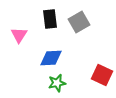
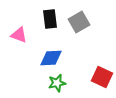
pink triangle: rotated 42 degrees counterclockwise
red square: moved 2 px down
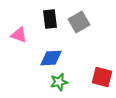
red square: rotated 10 degrees counterclockwise
green star: moved 2 px right, 1 px up
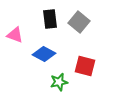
gray square: rotated 20 degrees counterclockwise
pink triangle: moved 4 px left
blue diamond: moved 7 px left, 4 px up; rotated 30 degrees clockwise
red square: moved 17 px left, 11 px up
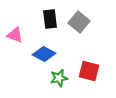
red square: moved 4 px right, 5 px down
green star: moved 4 px up
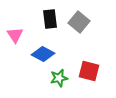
pink triangle: rotated 36 degrees clockwise
blue diamond: moved 1 px left
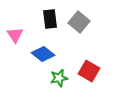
blue diamond: rotated 10 degrees clockwise
red square: rotated 15 degrees clockwise
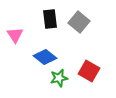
blue diamond: moved 2 px right, 3 px down
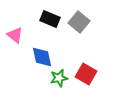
black rectangle: rotated 60 degrees counterclockwise
pink triangle: rotated 18 degrees counterclockwise
blue diamond: moved 3 px left; rotated 40 degrees clockwise
red square: moved 3 px left, 3 px down
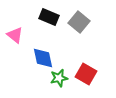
black rectangle: moved 1 px left, 2 px up
blue diamond: moved 1 px right, 1 px down
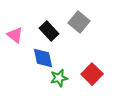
black rectangle: moved 14 px down; rotated 24 degrees clockwise
red square: moved 6 px right; rotated 15 degrees clockwise
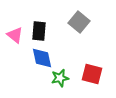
black rectangle: moved 10 px left; rotated 48 degrees clockwise
blue diamond: moved 1 px left
red square: rotated 30 degrees counterclockwise
green star: moved 1 px right
